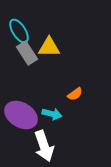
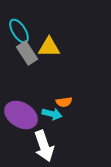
orange semicircle: moved 11 px left, 8 px down; rotated 28 degrees clockwise
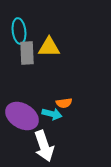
cyan ellipse: rotated 25 degrees clockwise
gray rectangle: rotated 30 degrees clockwise
orange semicircle: moved 1 px down
purple ellipse: moved 1 px right, 1 px down
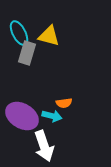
cyan ellipse: moved 2 px down; rotated 20 degrees counterclockwise
yellow triangle: moved 11 px up; rotated 15 degrees clockwise
gray rectangle: rotated 20 degrees clockwise
cyan arrow: moved 2 px down
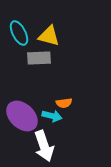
gray rectangle: moved 12 px right, 5 px down; rotated 70 degrees clockwise
purple ellipse: rotated 12 degrees clockwise
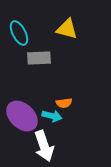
yellow triangle: moved 18 px right, 7 px up
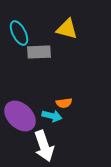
gray rectangle: moved 6 px up
purple ellipse: moved 2 px left
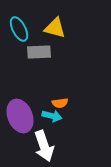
yellow triangle: moved 12 px left, 1 px up
cyan ellipse: moved 4 px up
orange semicircle: moved 4 px left
purple ellipse: rotated 24 degrees clockwise
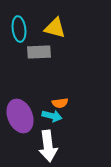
cyan ellipse: rotated 20 degrees clockwise
white arrow: moved 4 px right; rotated 12 degrees clockwise
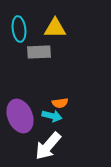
yellow triangle: rotated 15 degrees counterclockwise
white arrow: rotated 48 degrees clockwise
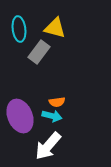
yellow triangle: rotated 15 degrees clockwise
gray rectangle: rotated 50 degrees counterclockwise
orange semicircle: moved 3 px left, 1 px up
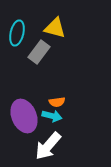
cyan ellipse: moved 2 px left, 4 px down; rotated 20 degrees clockwise
purple ellipse: moved 4 px right
